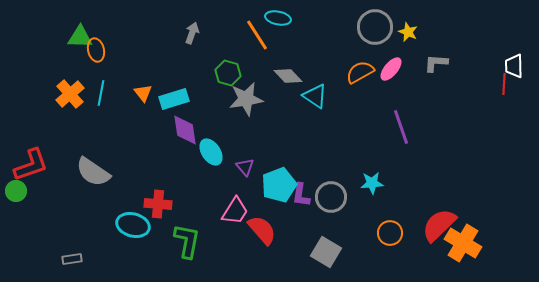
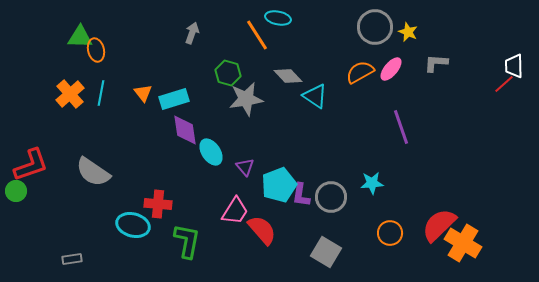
red line at (504, 84): rotated 45 degrees clockwise
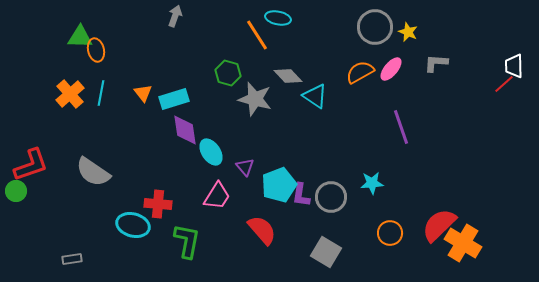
gray arrow at (192, 33): moved 17 px left, 17 px up
gray star at (246, 99): moved 9 px right; rotated 24 degrees clockwise
pink trapezoid at (235, 211): moved 18 px left, 15 px up
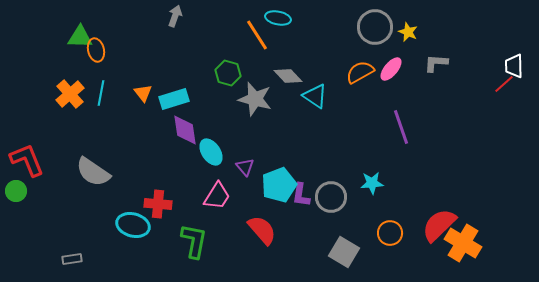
red L-shape at (31, 165): moved 4 px left, 5 px up; rotated 93 degrees counterclockwise
green L-shape at (187, 241): moved 7 px right
gray square at (326, 252): moved 18 px right
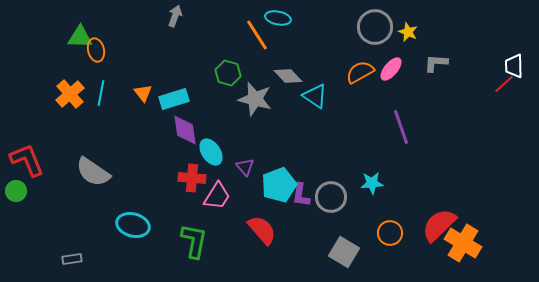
red cross at (158, 204): moved 34 px right, 26 px up
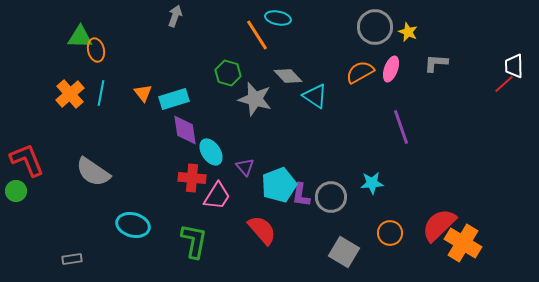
pink ellipse at (391, 69): rotated 20 degrees counterclockwise
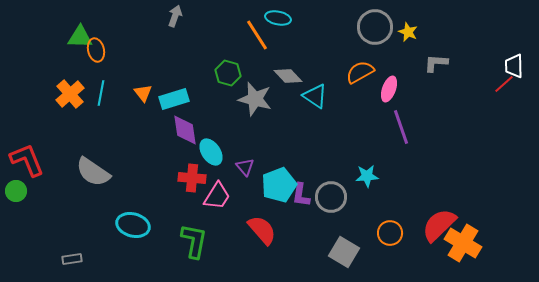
pink ellipse at (391, 69): moved 2 px left, 20 px down
cyan star at (372, 183): moved 5 px left, 7 px up
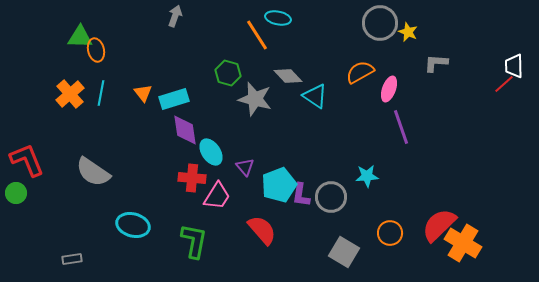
gray circle at (375, 27): moved 5 px right, 4 px up
green circle at (16, 191): moved 2 px down
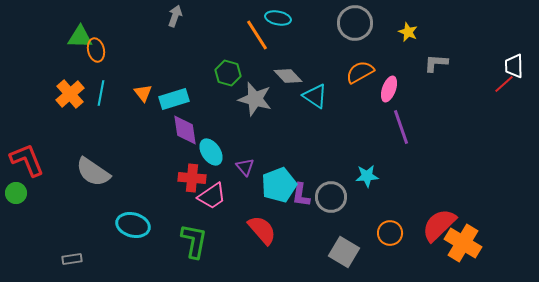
gray circle at (380, 23): moved 25 px left
pink trapezoid at (217, 196): moved 5 px left; rotated 24 degrees clockwise
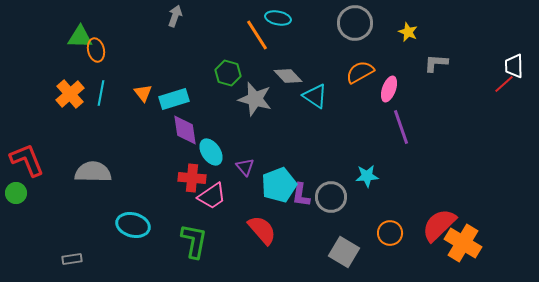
gray semicircle at (93, 172): rotated 147 degrees clockwise
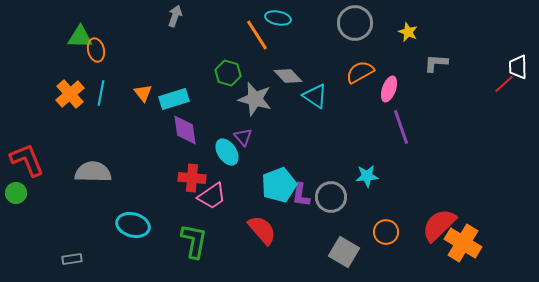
white trapezoid at (514, 66): moved 4 px right, 1 px down
cyan ellipse at (211, 152): moved 16 px right
purple triangle at (245, 167): moved 2 px left, 30 px up
orange circle at (390, 233): moved 4 px left, 1 px up
